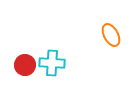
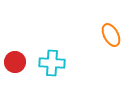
red circle: moved 10 px left, 3 px up
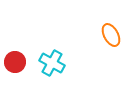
cyan cross: rotated 25 degrees clockwise
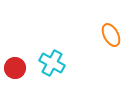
red circle: moved 6 px down
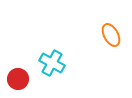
red circle: moved 3 px right, 11 px down
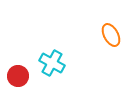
red circle: moved 3 px up
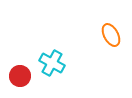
red circle: moved 2 px right
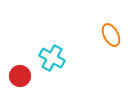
cyan cross: moved 5 px up
